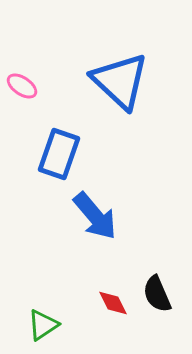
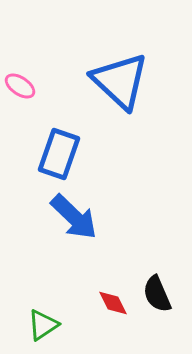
pink ellipse: moved 2 px left
blue arrow: moved 21 px left, 1 px down; rotated 6 degrees counterclockwise
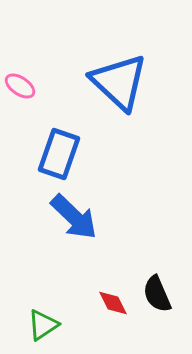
blue triangle: moved 1 px left, 1 px down
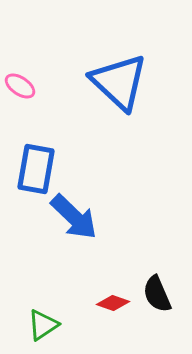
blue rectangle: moved 23 px left, 15 px down; rotated 9 degrees counterclockwise
red diamond: rotated 44 degrees counterclockwise
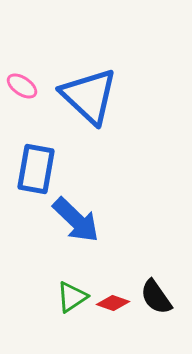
blue triangle: moved 30 px left, 14 px down
pink ellipse: moved 2 px right
blue arrow: moved 2 px right, 3 px down
black semicircle: moved 1 px left, 3 px down; rotated 12 degrees counterclockwise
green triangle: moved 29 px right, 28 px up
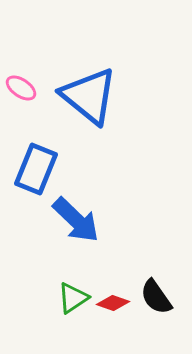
pink ellipse: moved 1 px left, 2 px down
blue triangle: rotated 4 degrees counterclockwise
blue rectangle: rotated 12 degrees clockwise
green triangle: moved 1 px right, 1 px down
